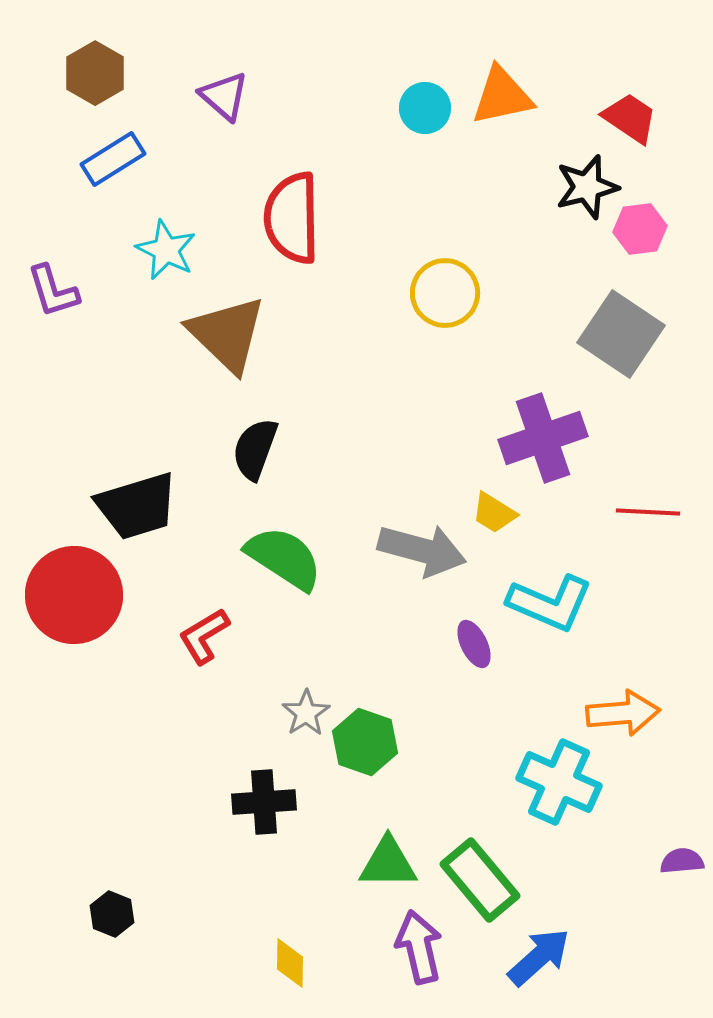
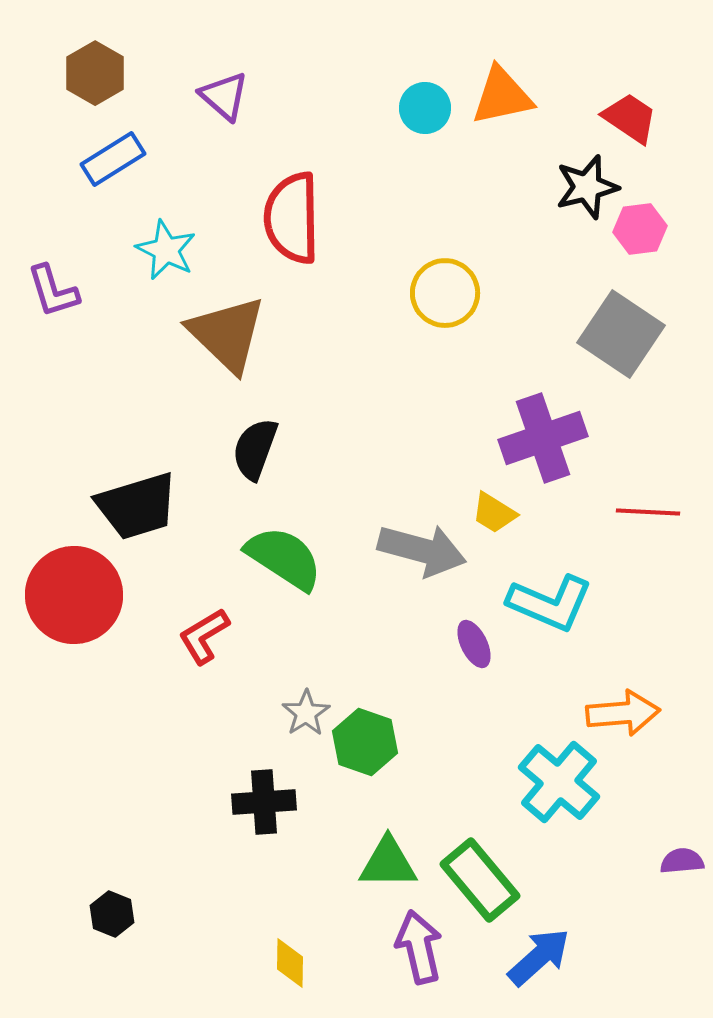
cyan cross: rotated 16 degrees clockwise
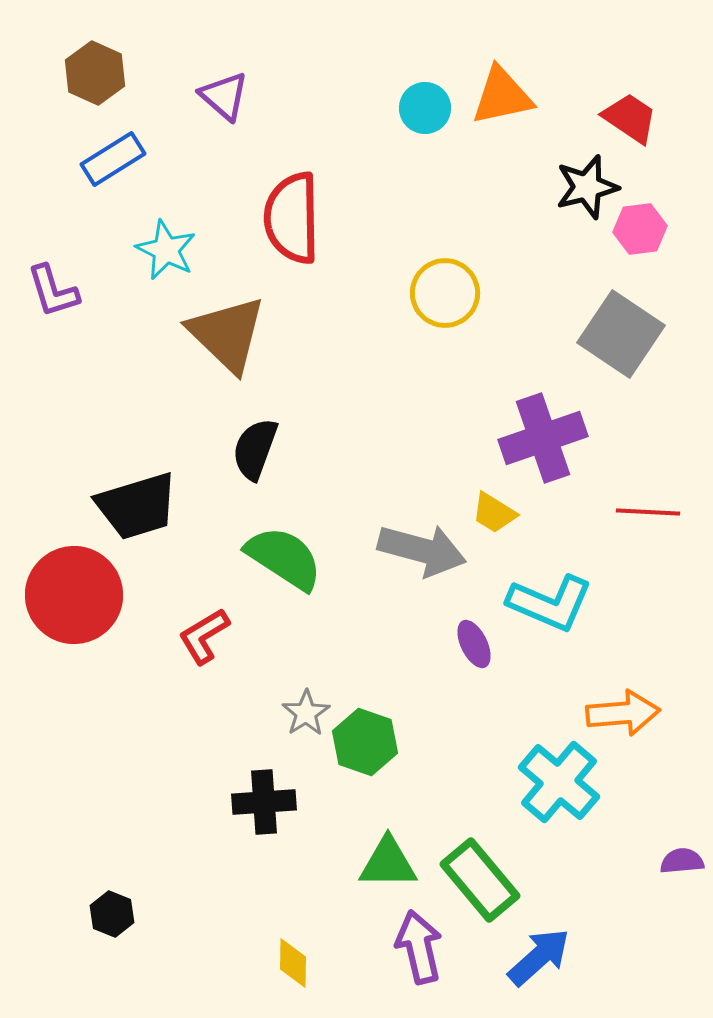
brown hexagon: rotated 6 degrees counterclockwise
yellow diamond: moved 3 px right
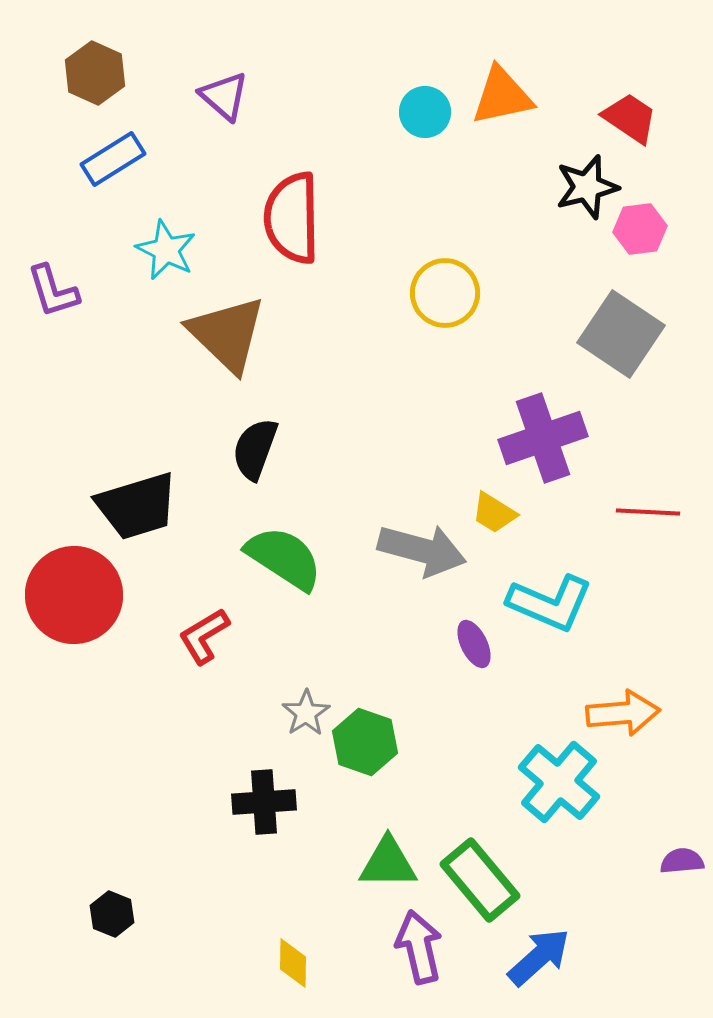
cyan circle: moved 4 px down
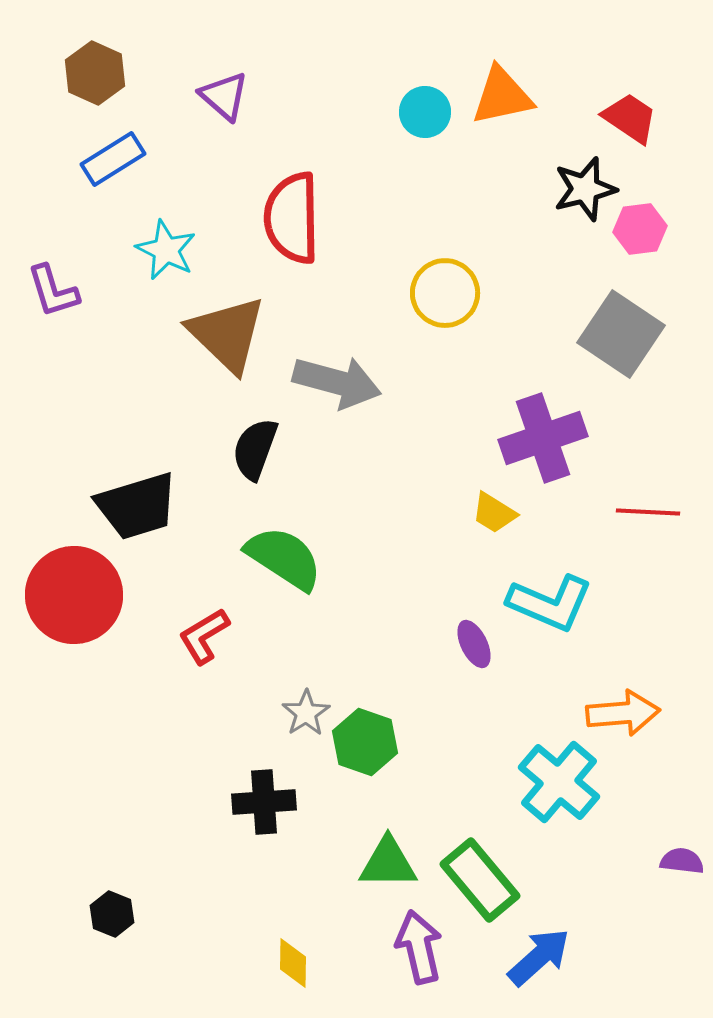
black star: moved 2 px left, 2 px down
gray arrow: moved 85 px left, 168 px up
purple semicircle: rotated 12 degrees clockwise
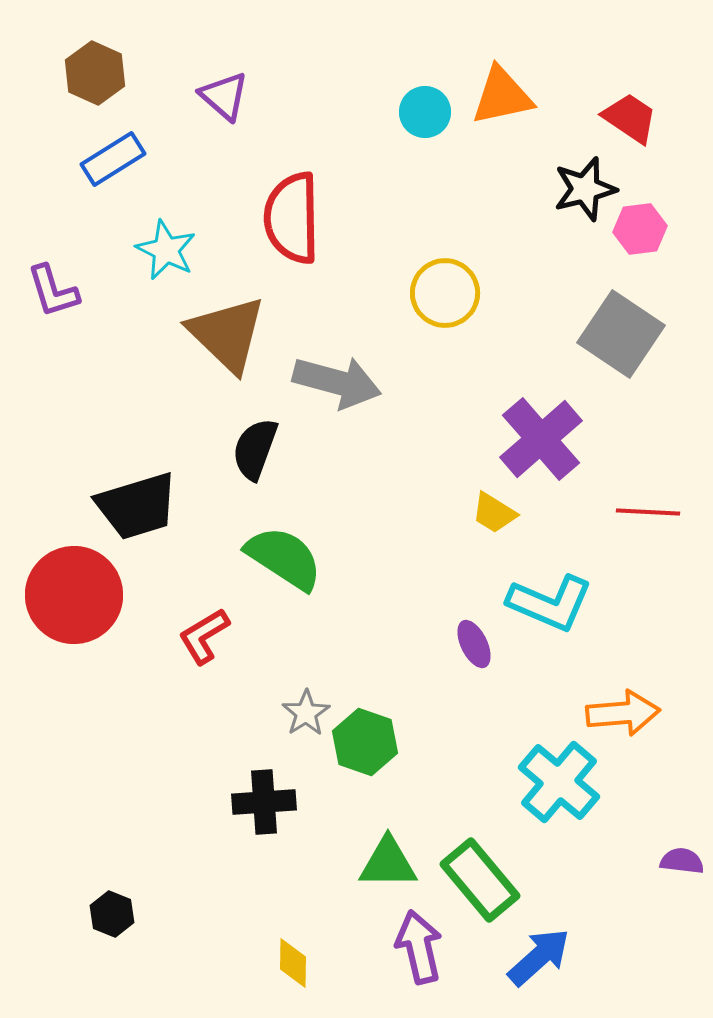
purple cross: moved 2 px left, 1 px down; rotated 22 degrees counterclockwise
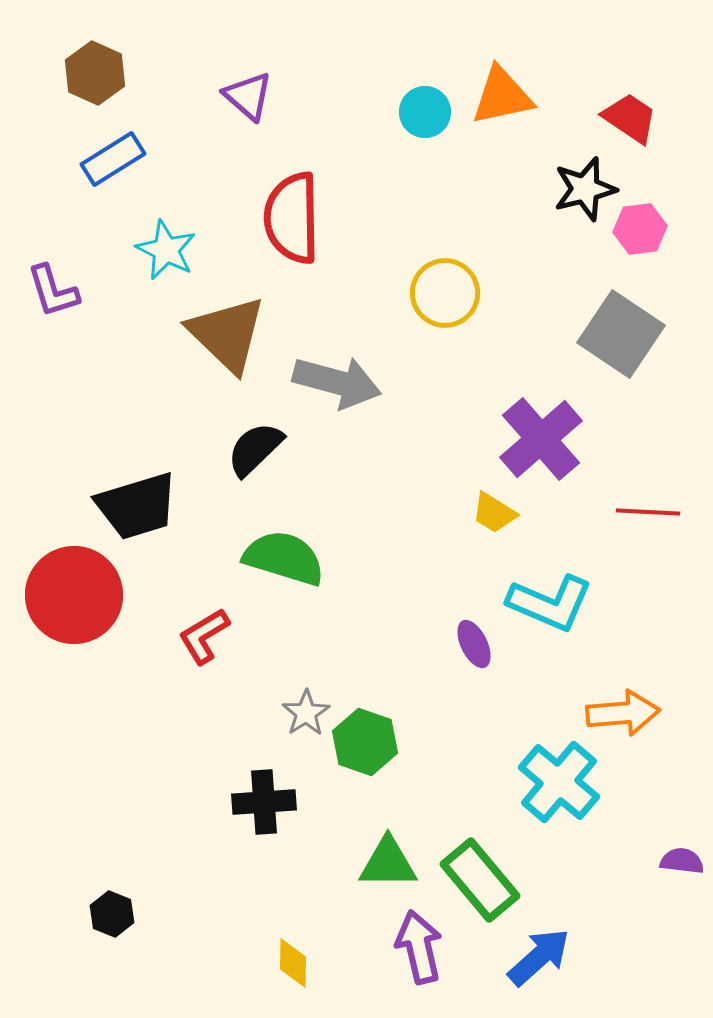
purple triangle: moved 24 px right
black semicircle: rotated 26 degrees clockwise
green semicircle: rotated 16 degrees counterclockwise
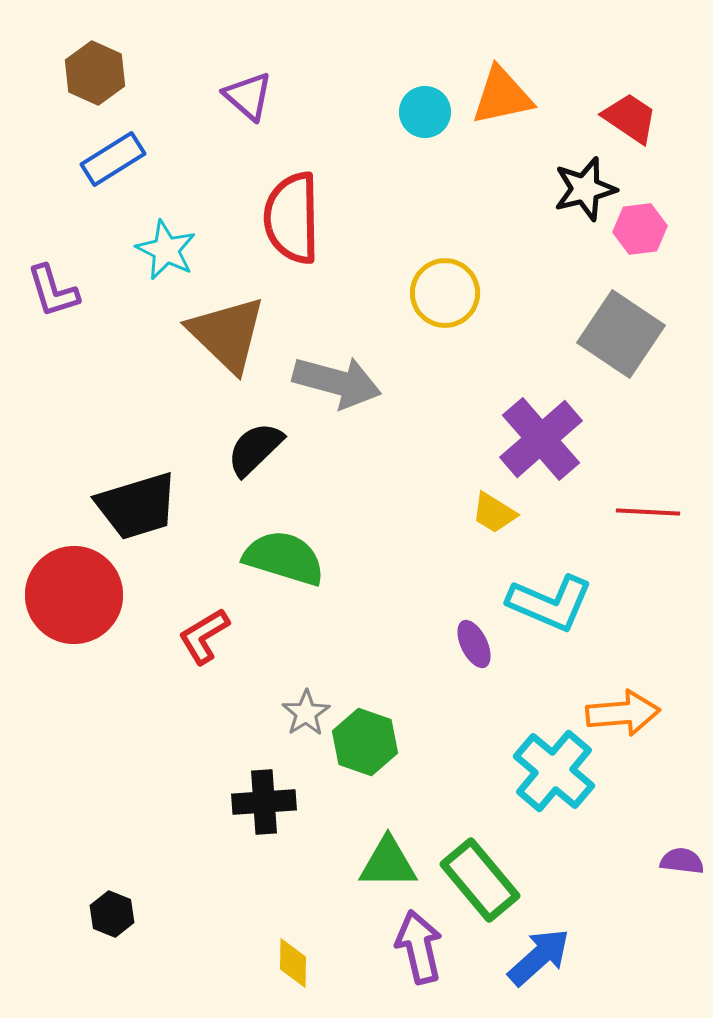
cyan cross: moved 5 px left, 11 px up
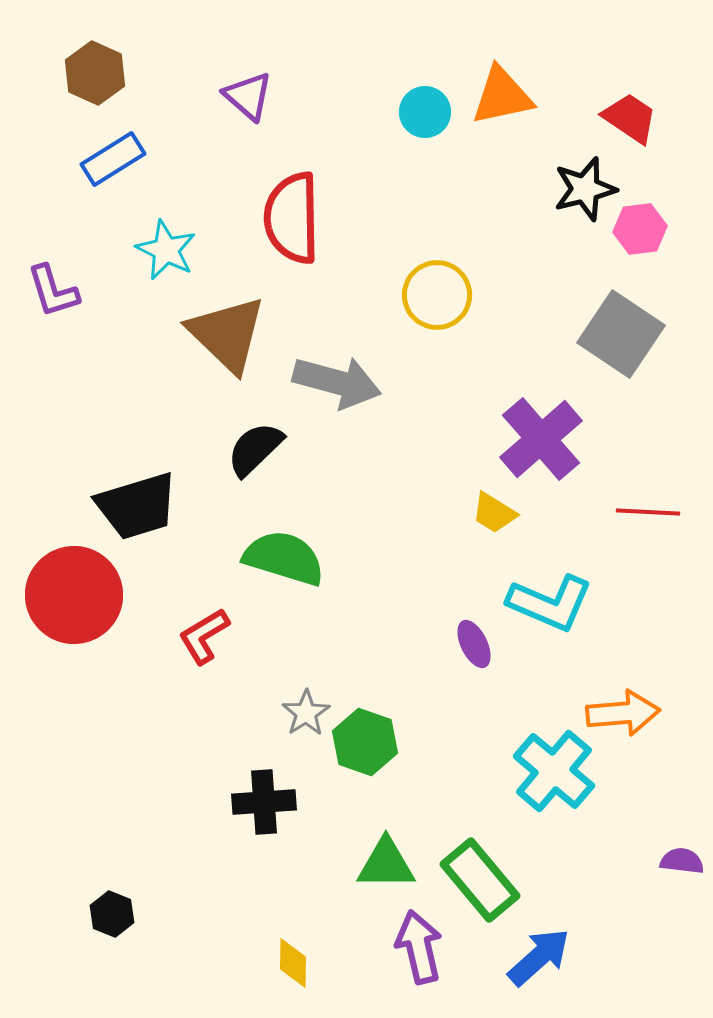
yellow circle: moved 8 px left, 2 px down
green triangle: moved 2 px left, 1 px down
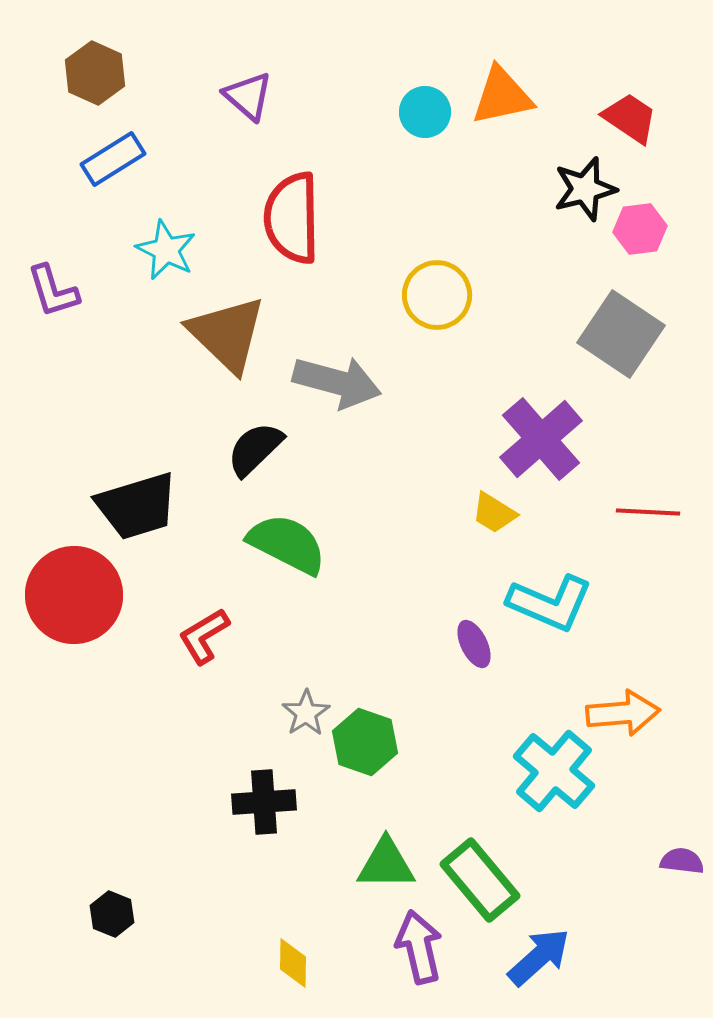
green semicircle: moved 3 px right, 14 px up; rotated 10 degrees clockwise
